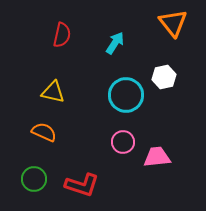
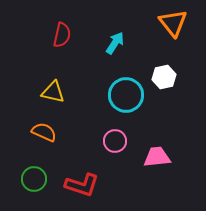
pink circle: moved 8 px left, 1 px up
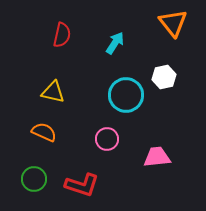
pink circle: moved 8 px left, 2 px up
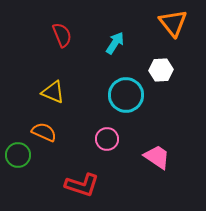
red semicircle: rotated 35 degrees counterclockwise
white hexagon: moved 3 px left, 7 px up; rotated 10 degrees clockwise
yellow triangle: rotated 10 degrees clockwise
pink trapezoid: rotated 40 degrees clockwise
green circle: moved 16 px left, 24 px up
